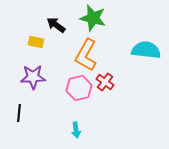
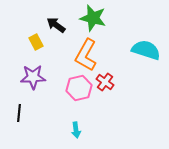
yellow rectangle: rotated 49 degrees clockwise
cyan semicircle: rotated 12 degrees clockwise
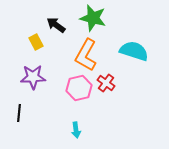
cyan semicircle: moved 12 px left, 1 px down
red cross: moved 1 px right, 1 px down
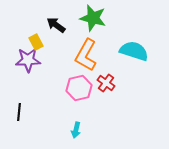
purple star: moved 5 px left, 17 px up
black line: moved 1 px up
cyan arrow: rotated 21 degrees clockwise
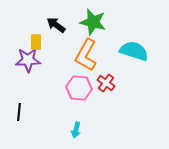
green star: moved 4 px down
yellow rectangle: rotated 28 degrees clockwise
pink hexagon: rotated 20 degrees clockwise
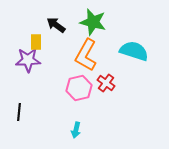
pink hexagon: rotated 20 degrees counterclockwise
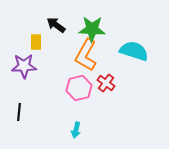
green star: moved 1 px left, 7 px down; rotated 12 degrees counterclockwise
purple star: moved 4 px left, 6 px down
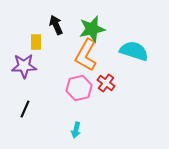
black arrow: rotated 30 degrees clockwise
green star: rotated 16 degrees counterclockwise
black line: moved 6 px right, 3 px up; rotated 18 degrees clockwise
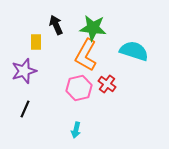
green star: moved 1 px right, 1 px up; rotated 20 degrees clockwise
purple star: moved 5 px down; rotated 15 degrees counterclockwise
red cross: moved 1 px right, 1 px down
